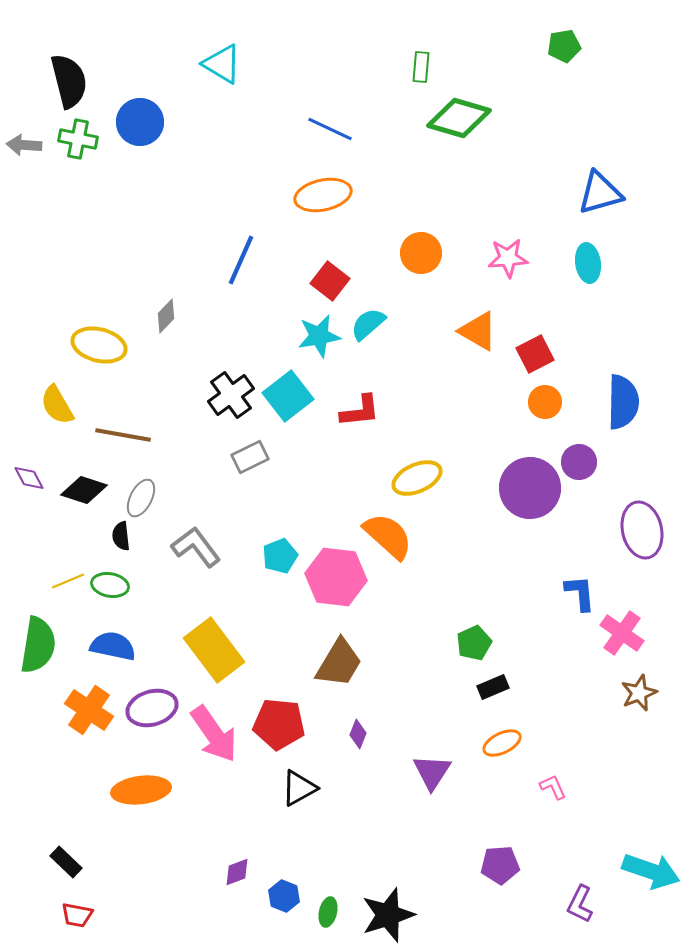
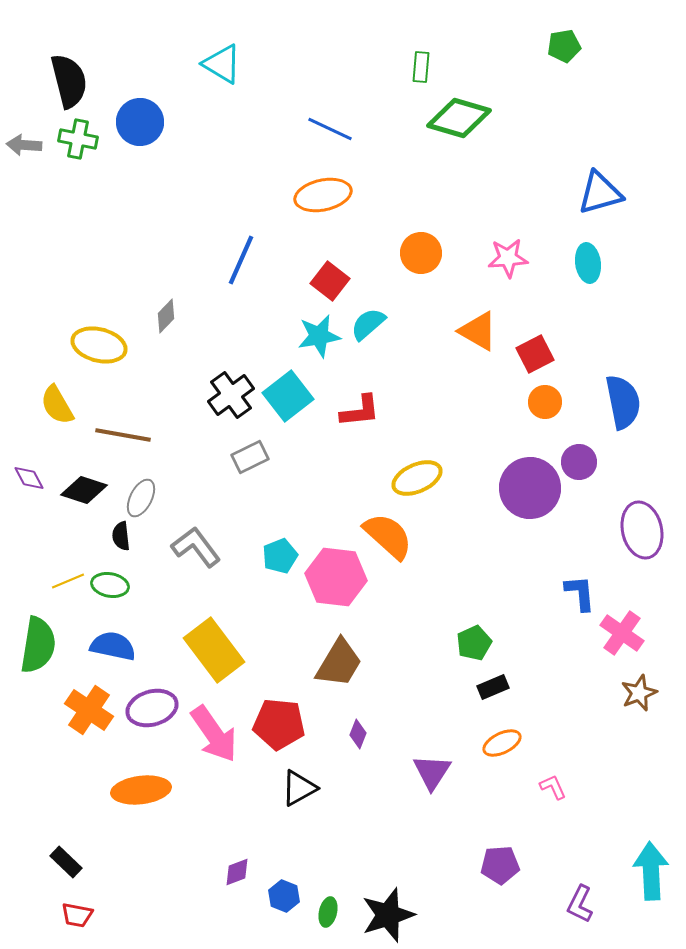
blue semicircle at (623, 402): rotated 12 degrees counterclockwise
cyan arrow at (651, 871): rotated 112 degrees counterclockwise
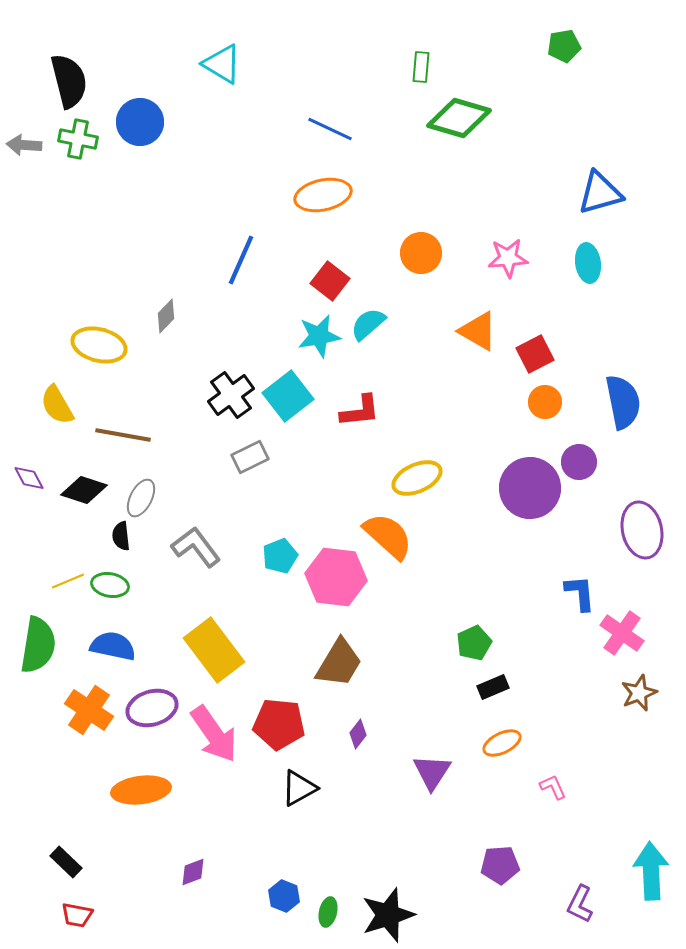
purple diamond at (358, 734): rotated 16 degrees clockwise
purple diamond at (237, 872): moved 44 px left
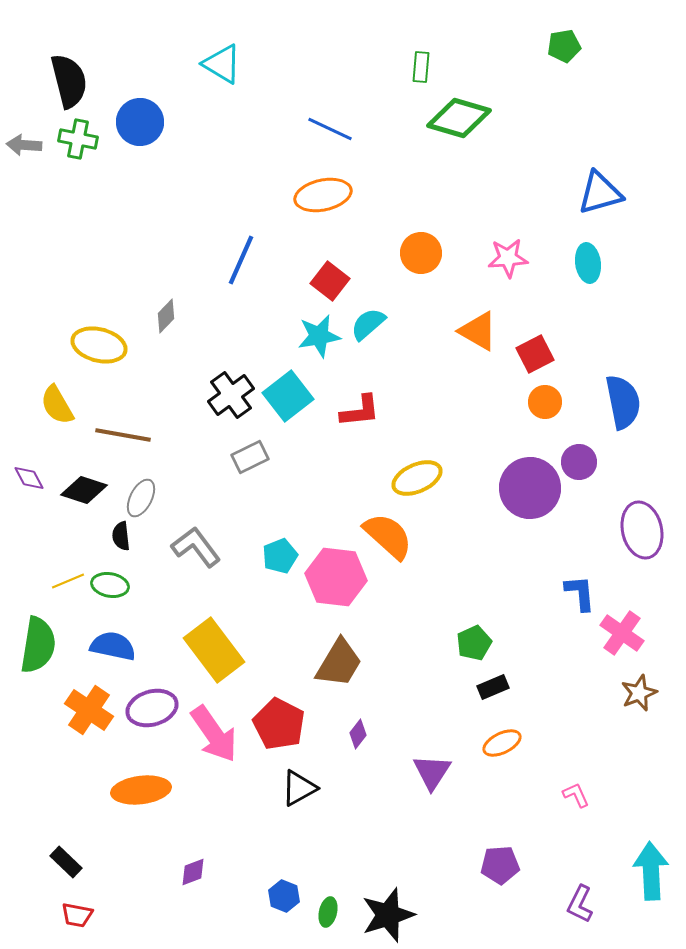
red pentagon at (279, 724): rotated 21 degrees clockwise
pink L-shape at (553, 787): moved 23 px right, 8 px down
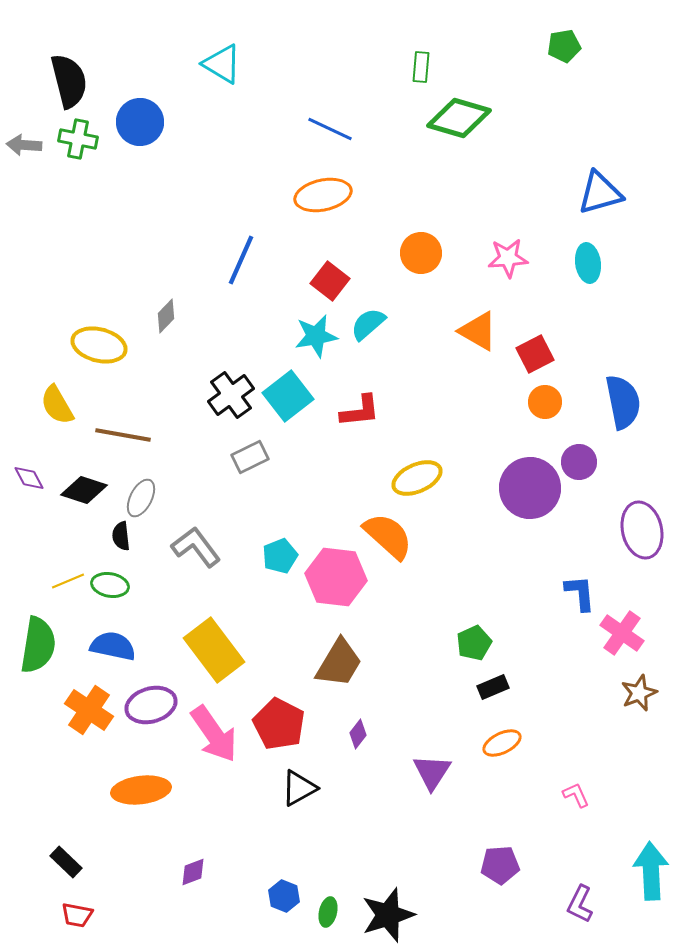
cyan star at (319, 336): moved 3 px left
purple ellipse at (152, 708): moved 1 px left, 3 px up
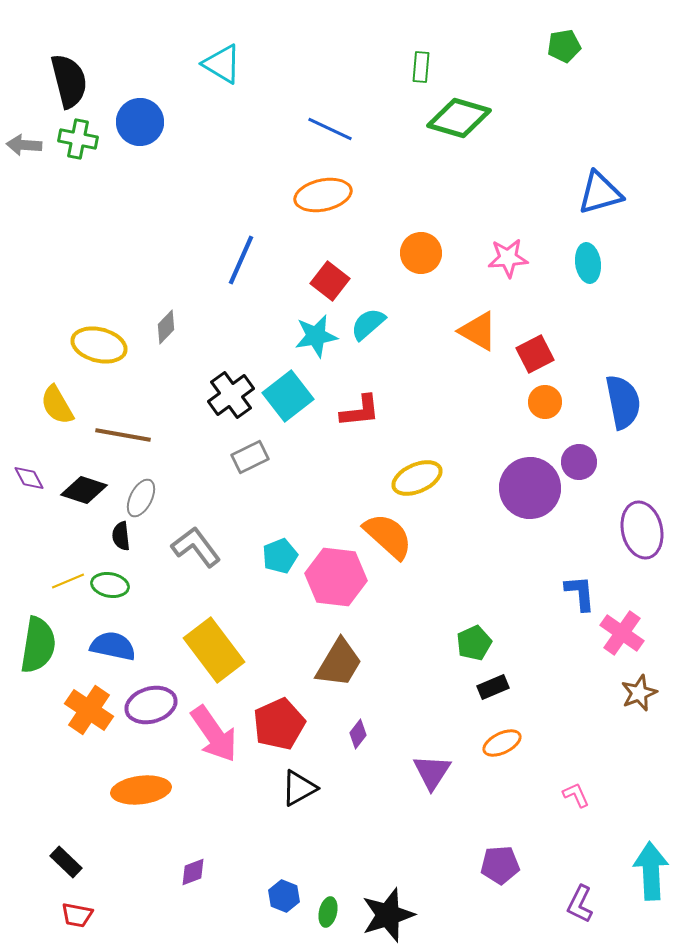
gray diamond at (166, 316): moved 11 px down
red pentagon at (279, 724): rotated 21 degrees clockwise
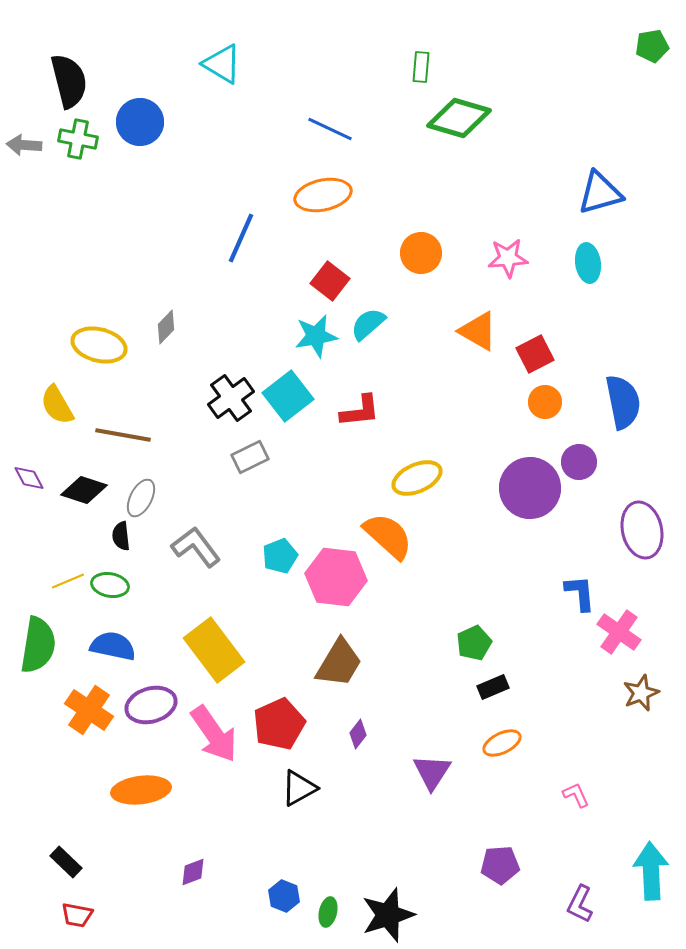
green pentagon at (564, 46): moved 88 px right
blue line at (241, 260): moved 22 px up
black cross at (231, 395): moved 3 px down
pink cross at (622, 633): moved 3 px left, 1 px up
brown star at (639, 693): moved 2 px right
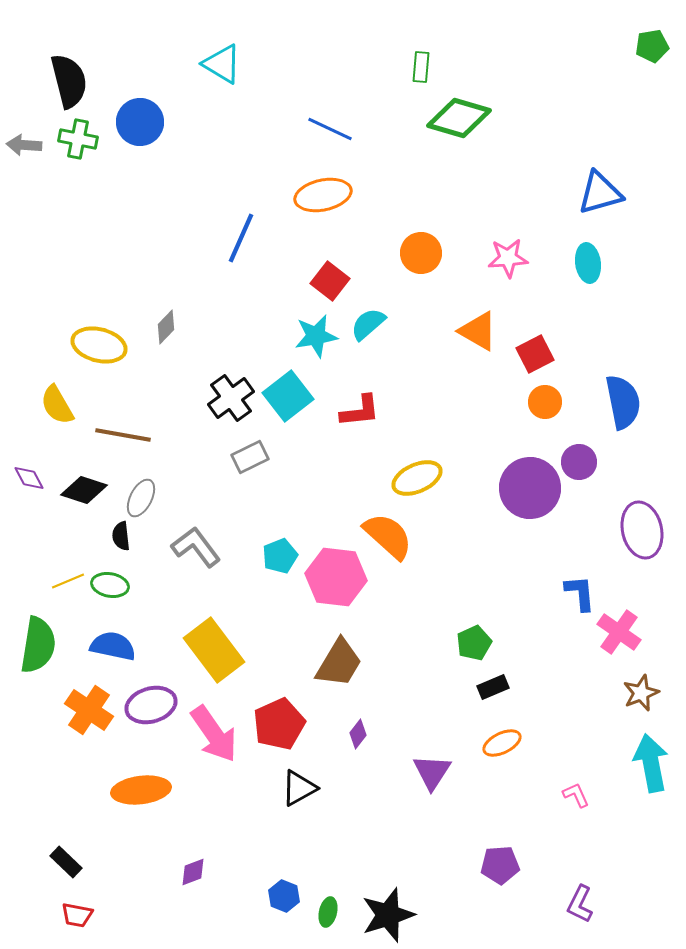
cyan arrow at (651, 871): moved 108 px up; rotated 8 degrees counterclockwise
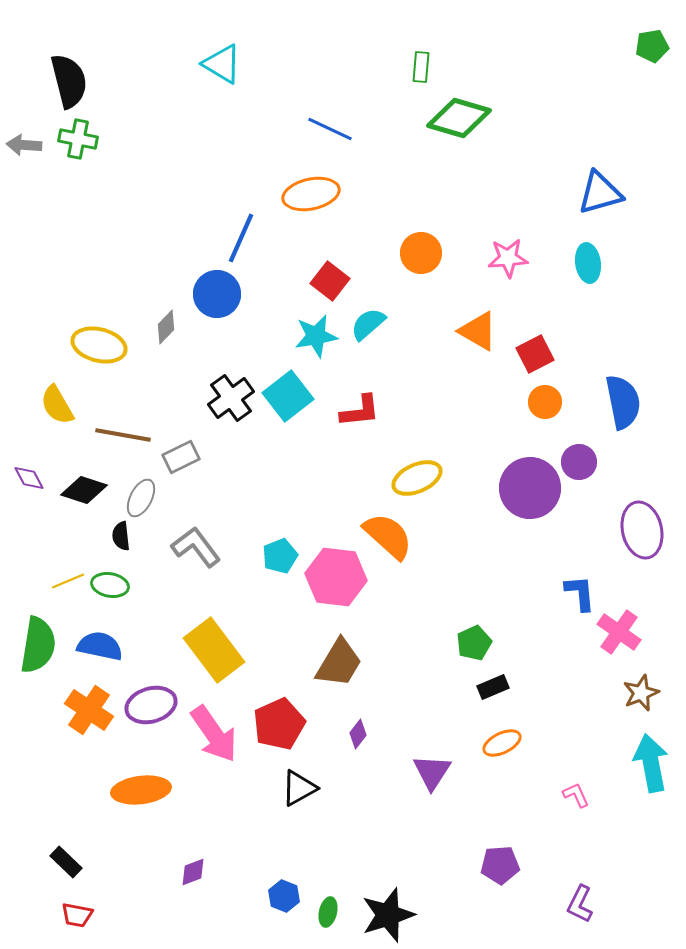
blue circle at (140, 122): moved 77 px right, 172 px down
orange ellipse at (323, 195): moved 12 px left, 1 px up
gray rectangle at (250, 457): moved 69 px left
blue semicircle at (113, 646): moved 13 px left
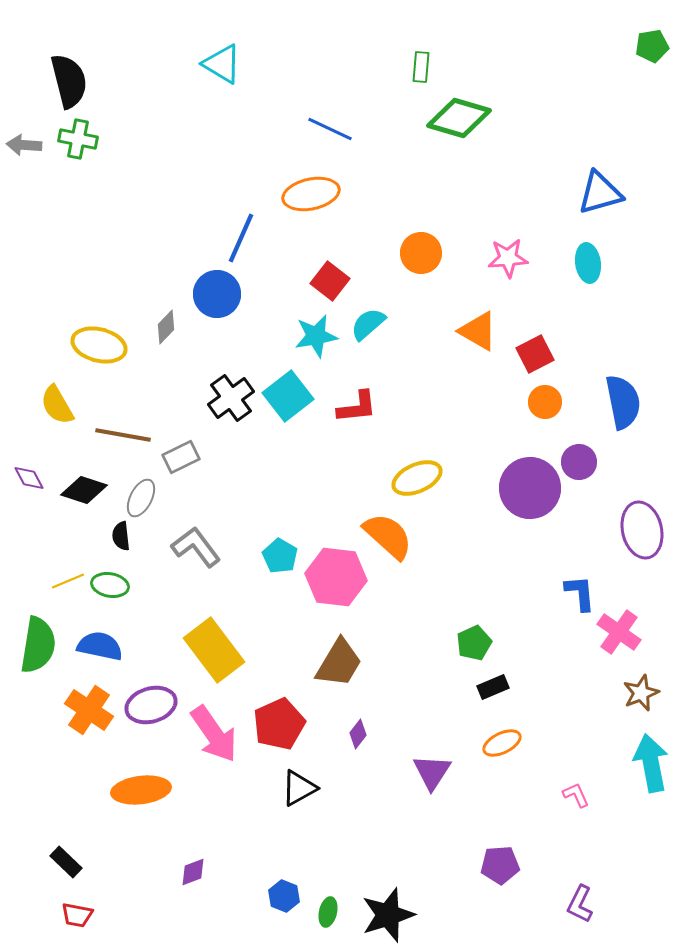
red L-shape at (360, 411): moved 3 px left, 4 px up
cyan pentagon at (280, 556): rotated 20 degrees counterclockwise
